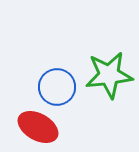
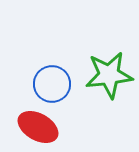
blue circle: moved 5 px left, 3 px up
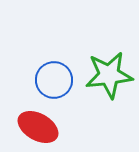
blue circle: moved 2 px right, 4 px up
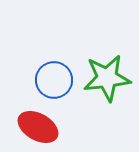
green star: moved 2 px left, 3 px down
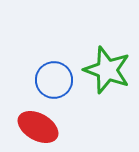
green star: moved 8 px up; rotated 27 degrees clockwise
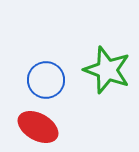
blue circle: moved 8 px left
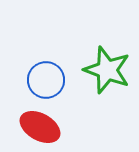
red ellipse: moved 2 px right
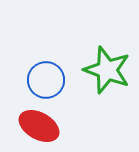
red ellipse: moved 1 px left, 1 px up
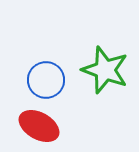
green star: moved 2 px left
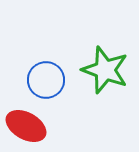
red ellipse: moved 13 px left
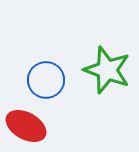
green star: moved 2 px right
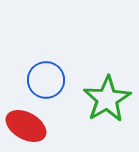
green star: moved 29 px down; rotated 21 degrees clockwise
